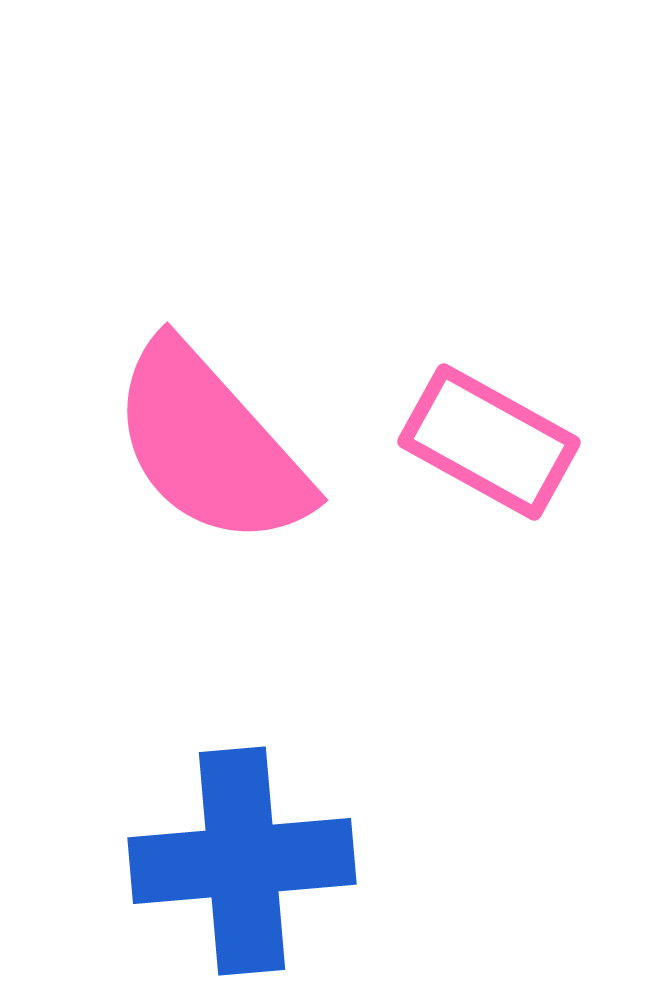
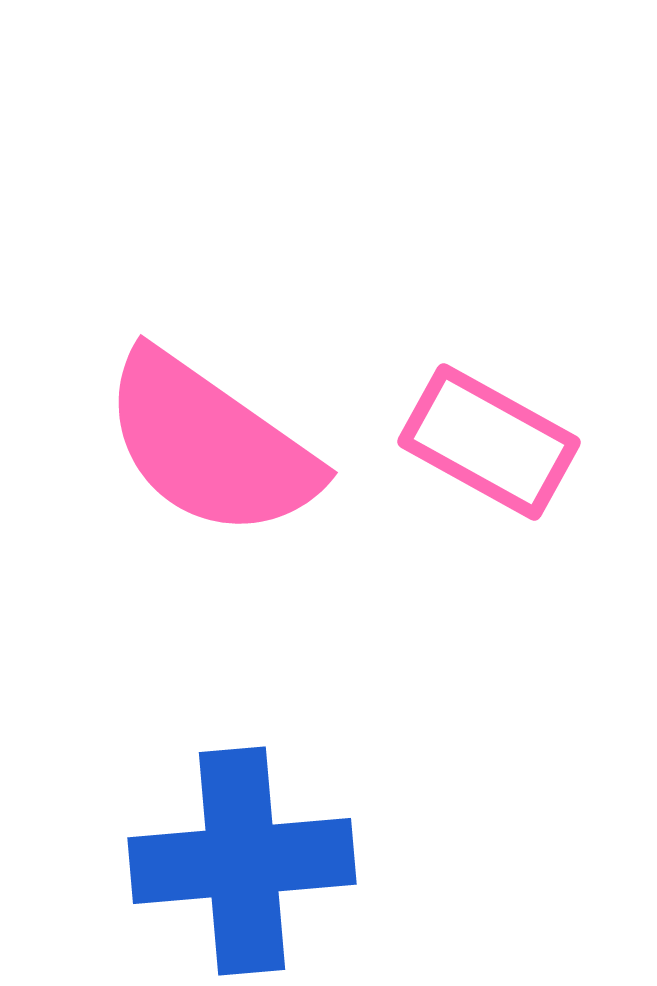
pink semicircle: rotated 13 degrees counterclockwise
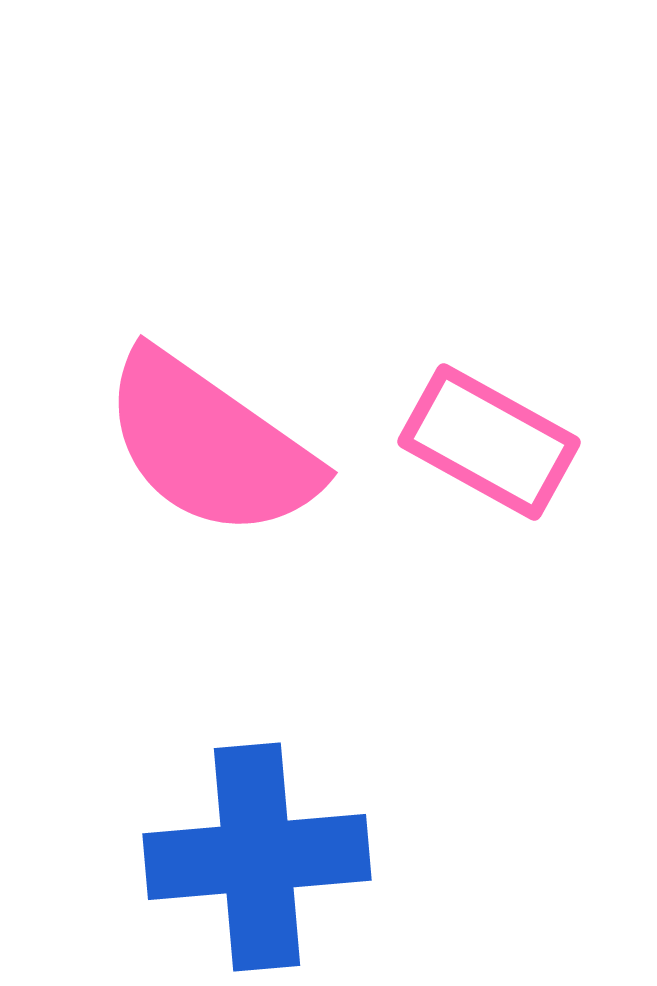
blue cross: moved 15 px right, 4 px up
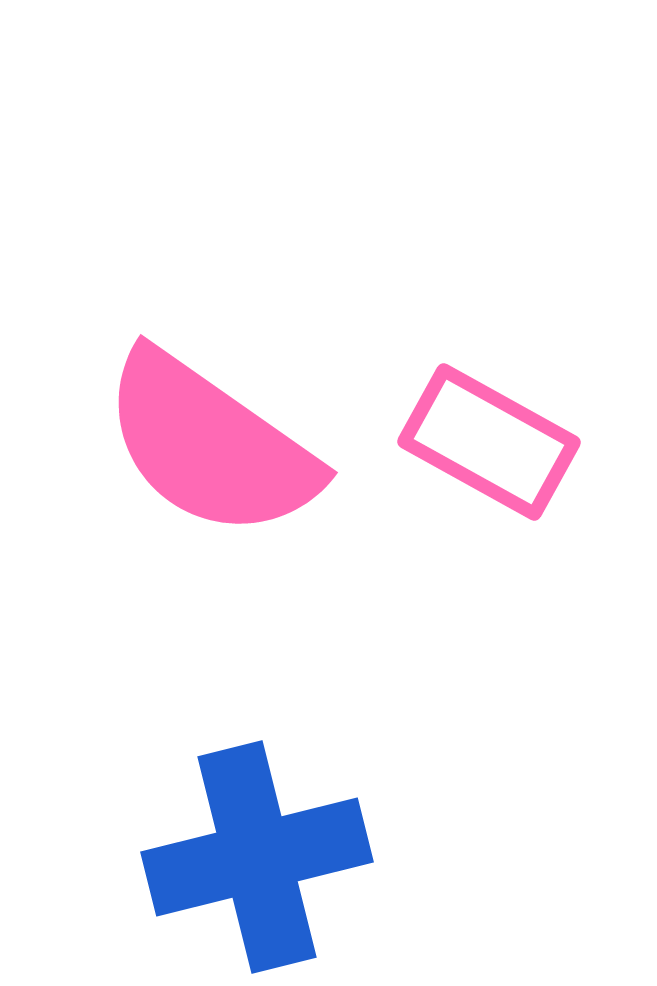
blue cross: rotated 9 degrees counterclockwise
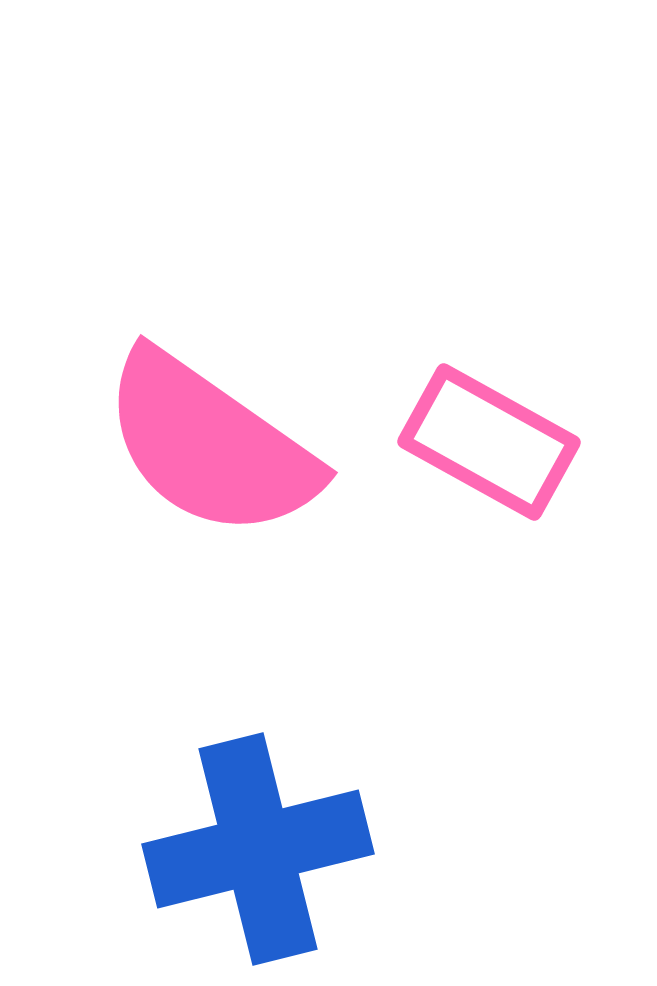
blue cross: moved 1 px right, 8 px up
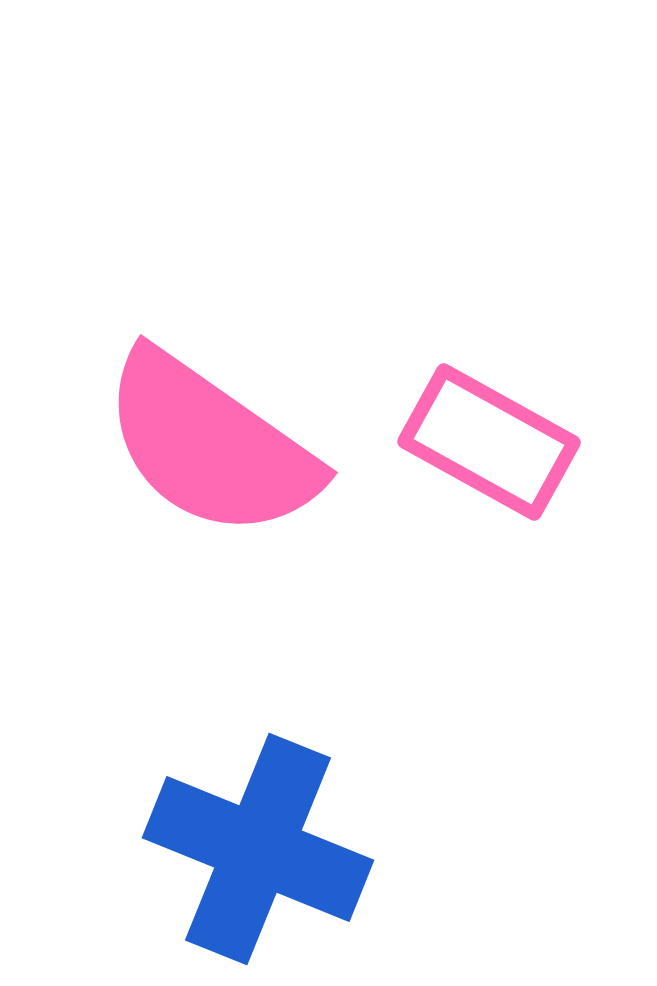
blue cross: rotated 36 degrees clockwise
